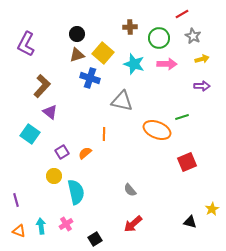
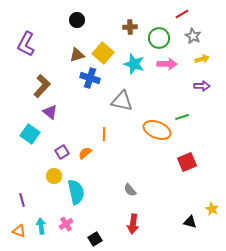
black circle: moved 14 px up
purple line: moved 6 px right
yellow star: rotated 16 degrees counterclockwise
red arrow: rotated 42 degrees counterclockwise
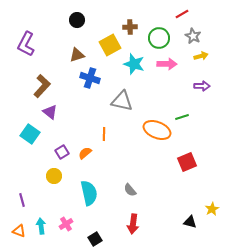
yellow square: moved 7 px right, 8 px up; rotated 20 degrees clockwise
yellow arrow: moved 1 px left, 3 px up
cyan semicircle: moved 13 px right, 1 px down
yellow star: rotated 16 degrees clockwise
